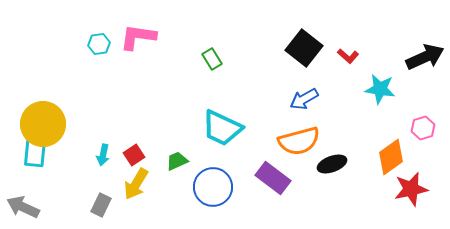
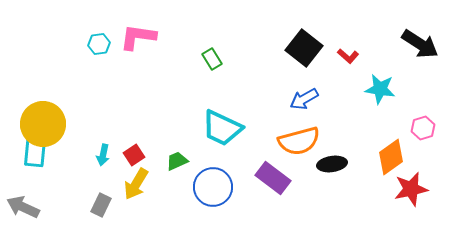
black arrow: moved 5 px left, 13 px up; rotated 57 degrees clockwise
black ellipse: rotated 12 degrees clockwise
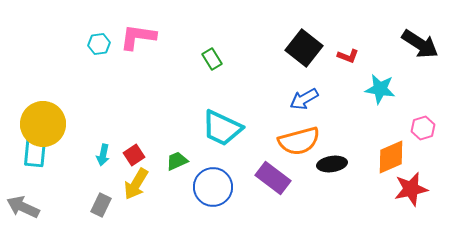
red L-shape: rotated 20 degrees counterclockwise
orange diamond: rotated 12 degrees clockwise
